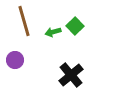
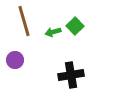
black cross: rotated 30 degrees clockwise
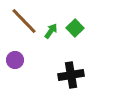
brown line: rotated 28 degrees counterclockwise
green square: moved 2 px down
green arrow: moved 2 px left, 1 px up; rotated 140 degrees clockwise
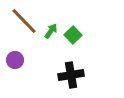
green square: moved 2 px left, 7 px down
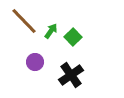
green square: moved 2 px down
purple circle: moved 20 px right, 2 px down
black cross: rotated 25 degrees counterclockwise
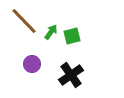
green arrow: moved 1 px down
green square: moved 1 px left, 1 px up; rotated 30 degrees clockwise
purple circle: moved 3 px left, 2 px down
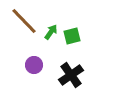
purple circle: moved 2 px right, 1 px down
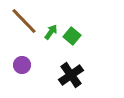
green square: rotated 36 degrees counterclockwise
purple circle: moved 12 px left
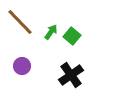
brown line: moved 4 px left, 1 px down
purple circle: moved 1 px down
